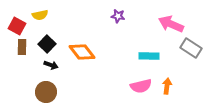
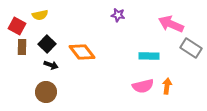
purple star: moved 1 px up
pink semicircle: moved 2 px right
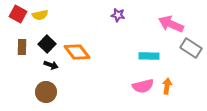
red square: moved 1 px right, 12 px up
orange diamond: moved 5 px left
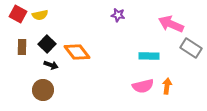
brown circle: moved 3 px left, 2 px up
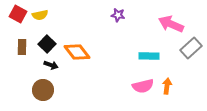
gray rectangle: rotated 75 degrees counterclockwise
